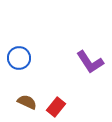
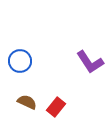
blue circle: moved 1 px right, 3 px down
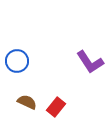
blue circle: moved 3 px left
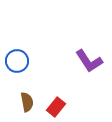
purple L-shape: moved 1 px left, 1 px up
brown semicircle: rotated 54 degrees clockwise
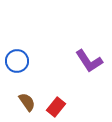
brown semicircle: rotated 24 degrees counterclockwise
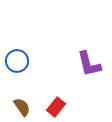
purple L-shape: moved 3 px down; rotated 20 degrees clockwise
brown semicircle: moved 5 px left, 5 px down
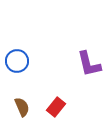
brown semicircle: rotated 12 degrees clockwise
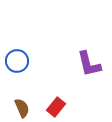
brown semicircle: moved 1 px down
